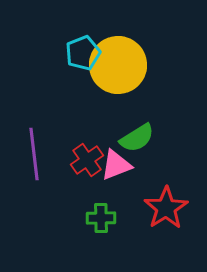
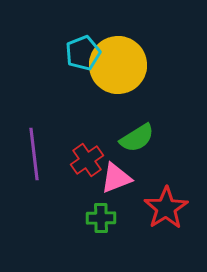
pink triangle: moved 13 px down
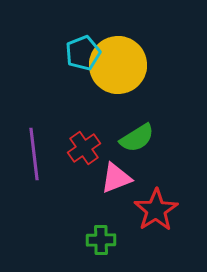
red cross: moved 3 px left, 12 px up
red star: moved 10 px left, 2 px down
green cross: moved 22 px down
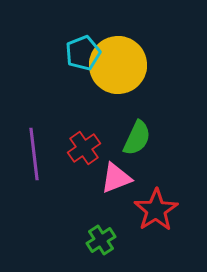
green semicircle: rotated 33 degrees counterclockwise
green cross: rotated 32 degrees counterclockwise
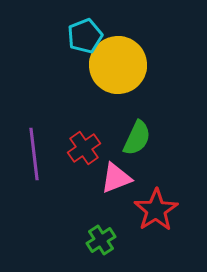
cyan pentagon: moved 2 px right, 17 px up
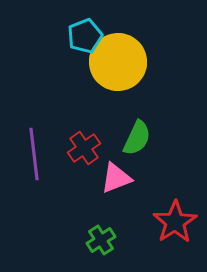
yellow circle: moved 3 px up
red star: moved 19 px right, 12 px down
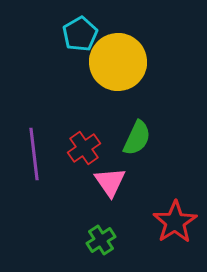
cyan pentagon: moved 5 px left, 2 px up; rotated 8 degrees counterclockwise
pink triangle: moved 6 px left, 4 px down; rotated 44 degrees counterclockwise
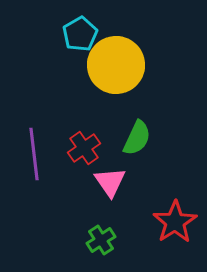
yellow circle: moved 2 px left, 3 px down
